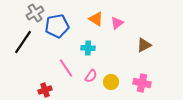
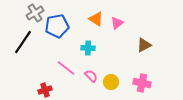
pink line: rotated 18 degrees counterclockwise
pink semicircle: rotated 80 degrees counterclockwise
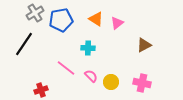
blue pentagon: moved 4 px right, 6 px up
black line: moved 1 px right, 2 px down
red cross: moved 4 px left
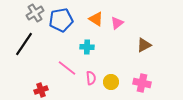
cyan cross: moved 1 px left, 1 px up
pink line: moved 1 px right
pink semicircle: moved 2 px down; rotated 40 degrees clockwise
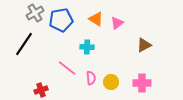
pink cross: rotated 12 degrees counterclockwise
